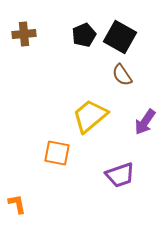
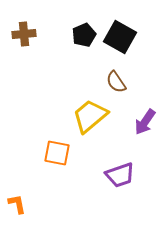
brown semicircle: moved 6 px left, 7 px down
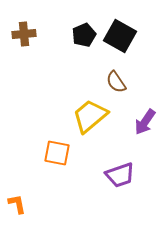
black square: moved 1 px up
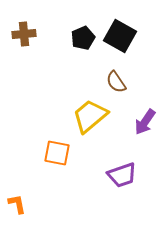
black pentagon: moved 1 px left, 3 px down
purple trapezoid: moved 2 px right
